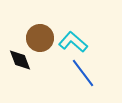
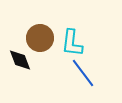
cyan L-shape: moved 1 px left, 1 px down; rotated 124 degrees counterclockwise
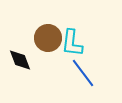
brown circle: moved 8 px right
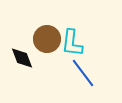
brown circle: moved 1 px left, 1 px down
black diamond: moved 2 px right, 2 px up
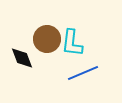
blue line: rotated 76 degrees counterclockwise
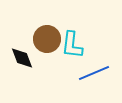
cyan L-shape: moved 2 px down
blue line: moved 11 px right
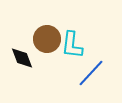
blue line: moved 3 px left; rotated 24 degrees counterclockwise
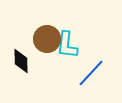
cyan L-shape: moved 5 px left
black diamond: moved 1 px left, 3 px down; rotated 20 degrees clockwise
